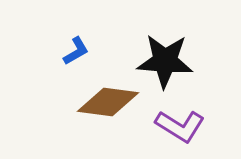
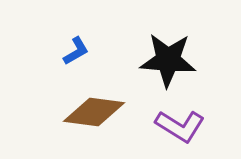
black star: moved 3 px right, 1 px up
brown diamond: moved 14 px left, 10 px down
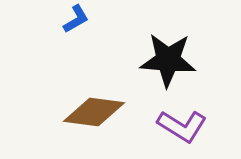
blue L-shape: moved 32 px up
purple L-shape: moved 2 px right
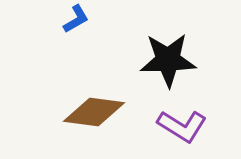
black star: rotated 6 degrees counterclockwise
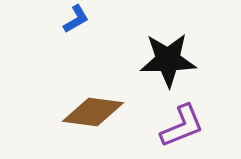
brown diamond: moved 1 px left
purple L-shape: rotated 54 degrees counterclockwise
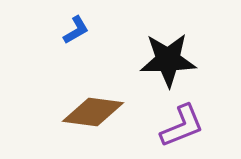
blue L-shape: moved 11 px down
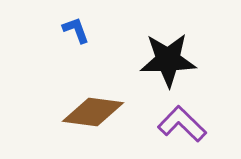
blue L-shape: rotated 80 degrees counterclockwise
purple L-shape: moved 2 px up; rotated 114 degrees counterclockwise
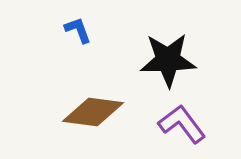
blue L-shape: moved 2 px right
purple L-shape: rotated 9 degrees clockwise
